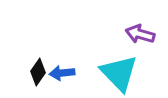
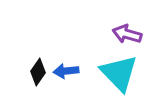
purple arrow: moved 13 px left
blue arrow: moved 4 px right, 2 px up
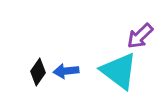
purple arrow: moved 13 px right, 2 px down; rotated 60 degrees counterclockwise
cyan triangle: moved 2 px up; rotated 9 degrees counterclockwise
